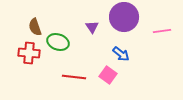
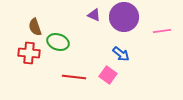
purple triangle: moved 2 px right, 12 px up; rotated 32 degrees counterclockwise
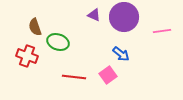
red cross: moved 2 px left, 3 px down; rotated 15 degrees clockwise
pink square: rotated 18 degrees clockwise
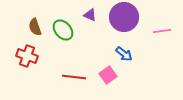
purple triangle: moved 4 px left
green ellipse: moved 5 px right, 12 px up; rotated 30 degrees clockwise
blue arrow: moved 3 px right
